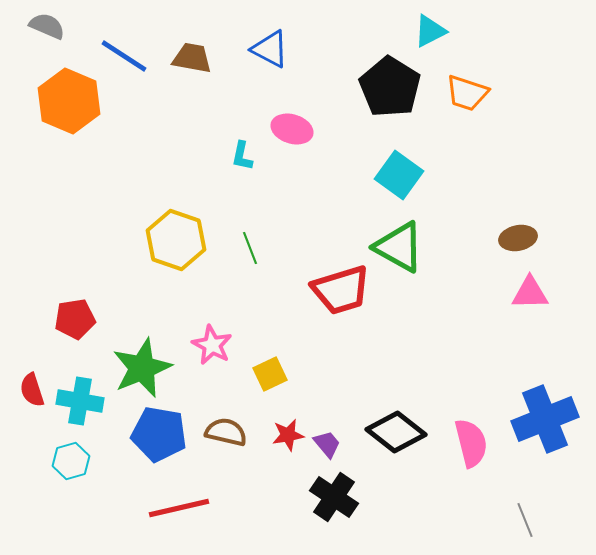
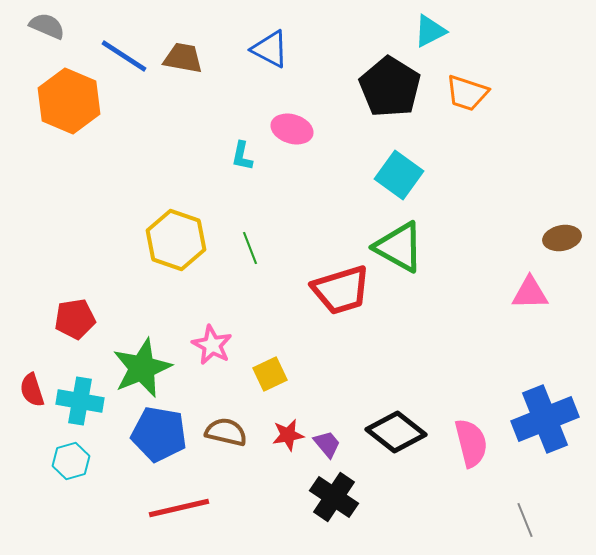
brown trapezoid: moved 9 px left
brown ellipse: moved 44 px right
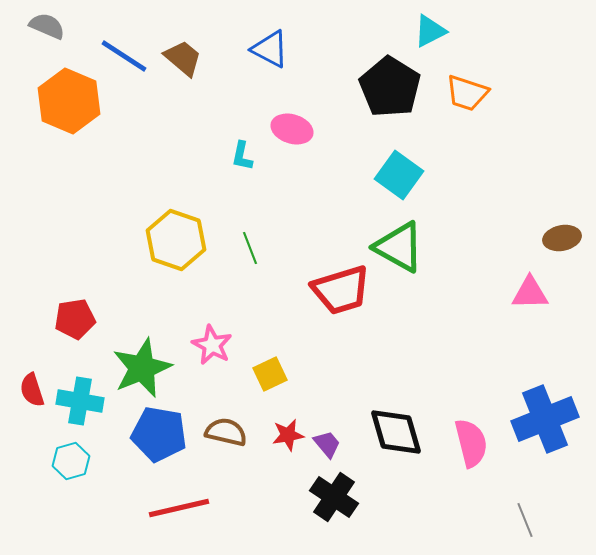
brown trapezoid: rotated 30 degrees clockwise
black diamond: rotated 36 degrees clockwise
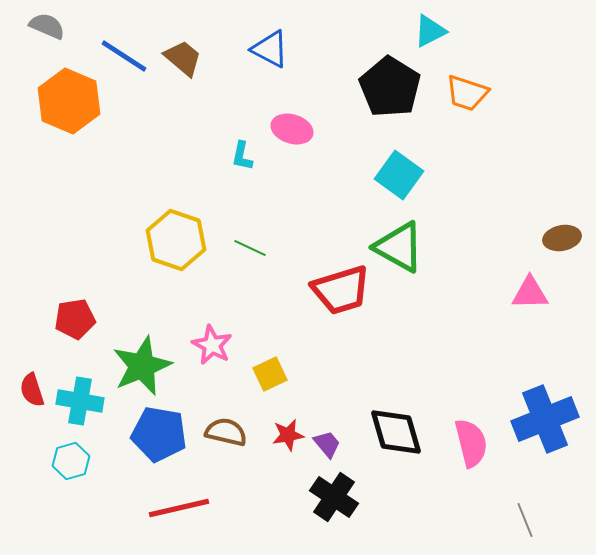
green line: rotated 44 degrees counterclockwise
green star: moved 2 px up
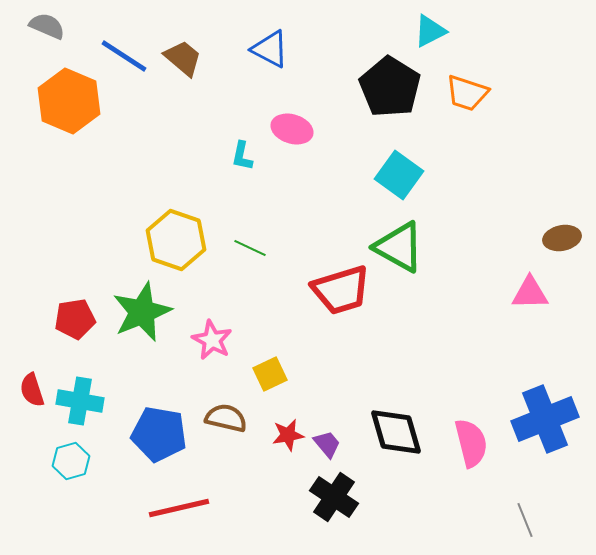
pink star: moved 5 px up
green star: moved 54 px up
brown semicircle: moved 14 px up
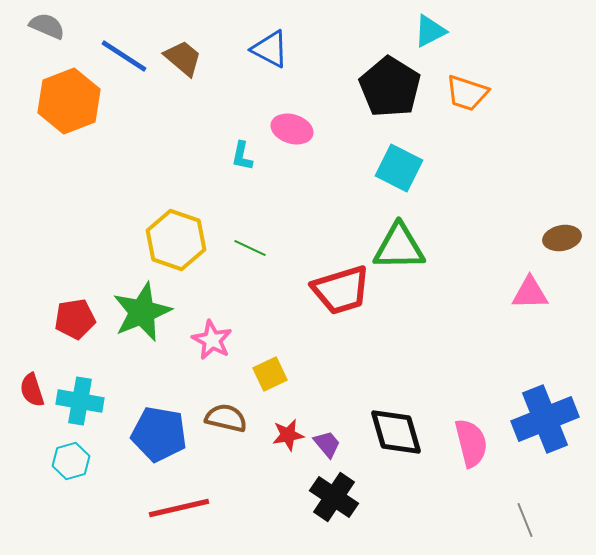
orange hexagon: rotated 16 degrees clockwise
cyan square: moved 7 px up; rotated 9 degrees counterclockwise
green triangle: rotated 30 degrees counterclockwise
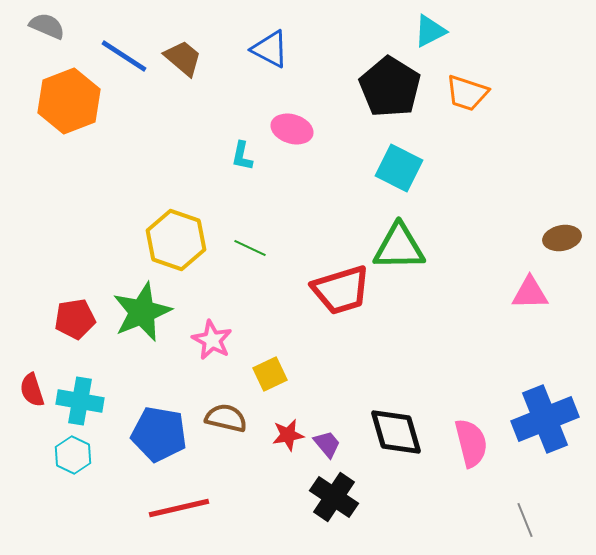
cyan hexagon: moved 2 px right, 6 px up; rotated 18 degrees counterclockwise
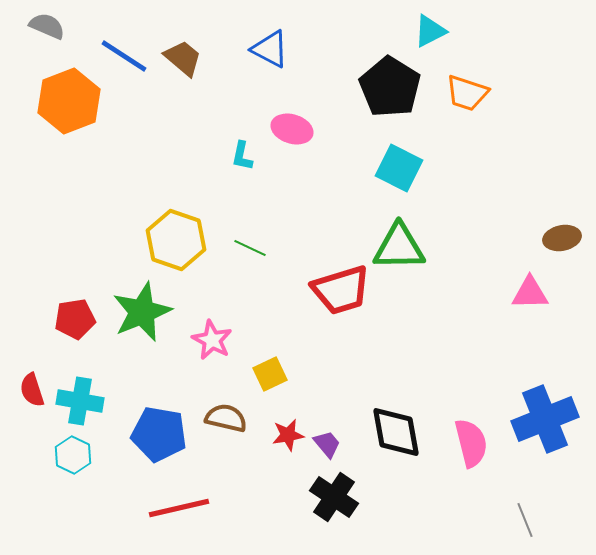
black diamond: rotated 6 degrees clockwise
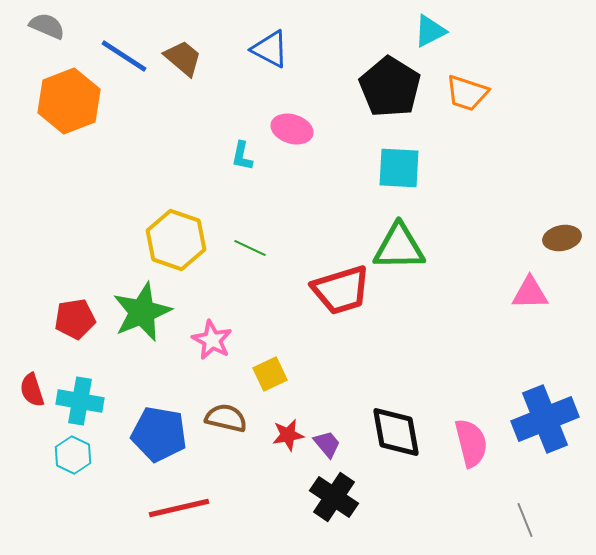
cyan square: rotated 24 degrees counterclockwise
